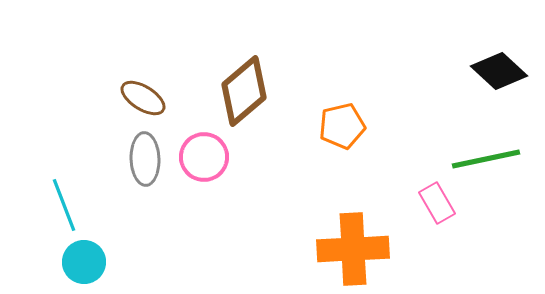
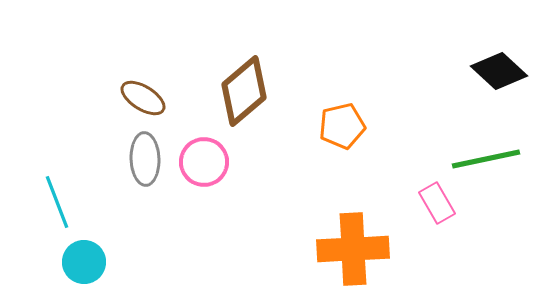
pink circle: moved 5 px down
cyan line: moved 7 px left, 3 px up
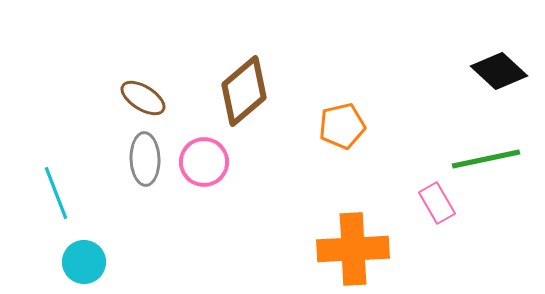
cyan line: moved 1 px left, 9 px up
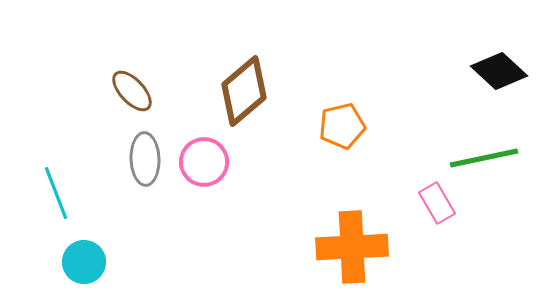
brown ellipse: moved 11 px left, 7 px up; rotated 15 degrees clockwise
green line: moved 2 px left, 1 px up
orange cross: moved 1 px left, 2 px up
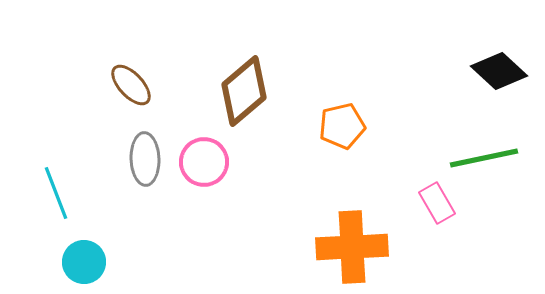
brown ellipse: moved 1 px left, 6 px up
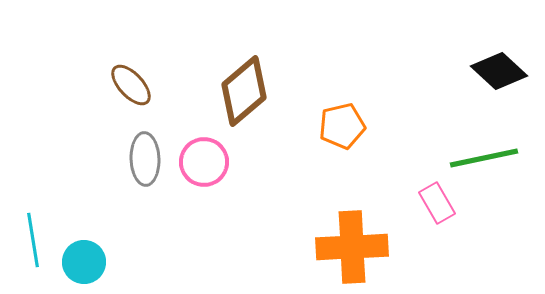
cyan line: moved 23 px left, 47 px down; rotated 12 degrees clockwise
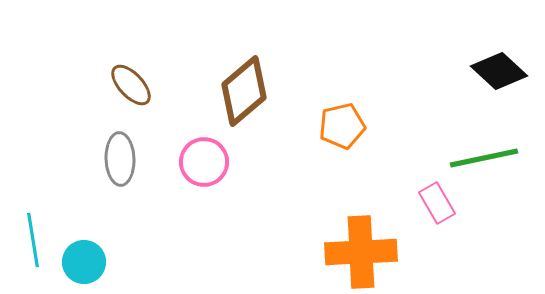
gray ellipse: moved 25 px left
orange cross: moved 9 px right, 5 px down
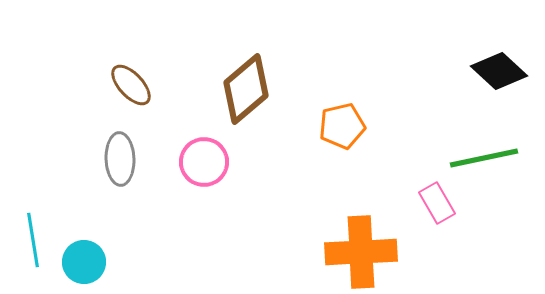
brown diamond: moved 2 px right, 2 px up
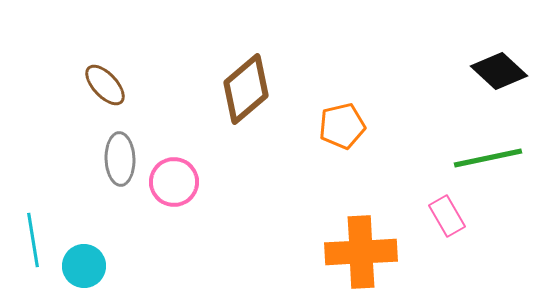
brown ellipse: moved 26 px left
green line: moved 4 px right
pink circle: moved 30 px left, 20 px down
pink rectangle: moved 10 px right, 13 px down
cyan circle: moved 4 px down
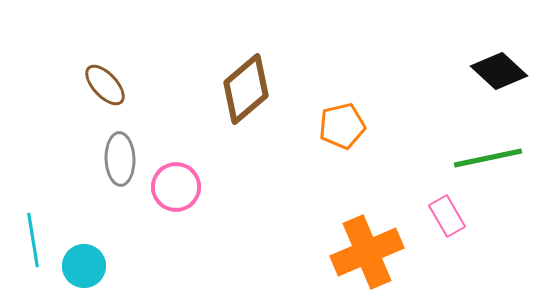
pink circle: moved 2 px right, 5 px down
orange cross: moved 6 px right; rotated 20 degrees counterclockwise
